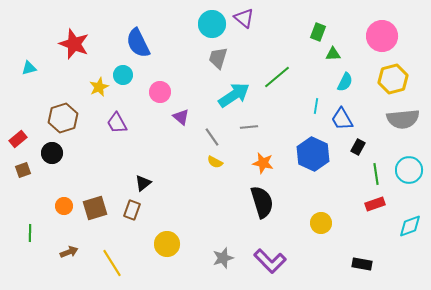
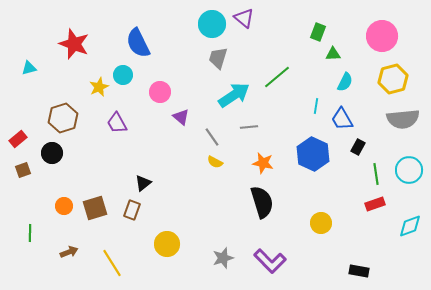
black rectangle at (362, 264): moved 3 px left, 7 px down
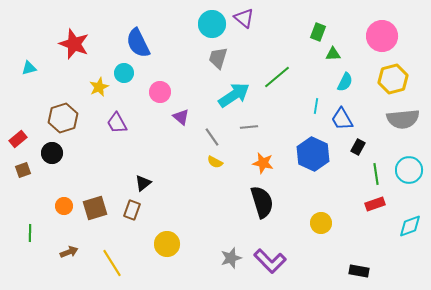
cyan circle at (123, 75): moved 1 px right, 2 px up
gray star at (223, 258): moved 8 px right
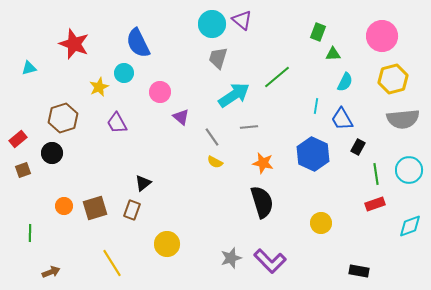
purple triangle at (244, 18): moved 2 px left, 2 px down
brown arrow at (69, 252): moved 18 px left, 20 px down
